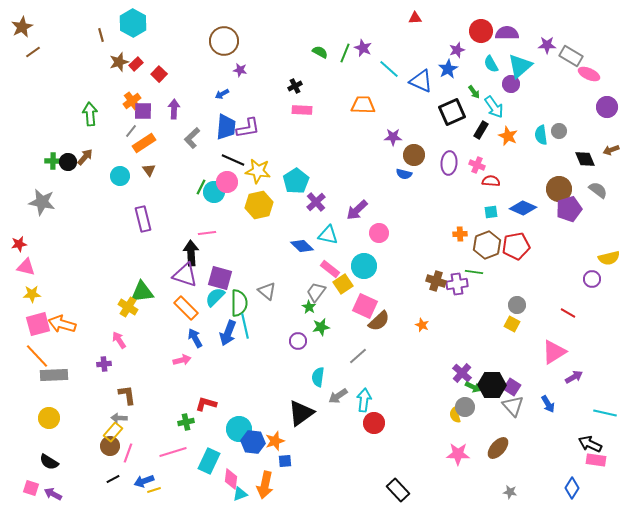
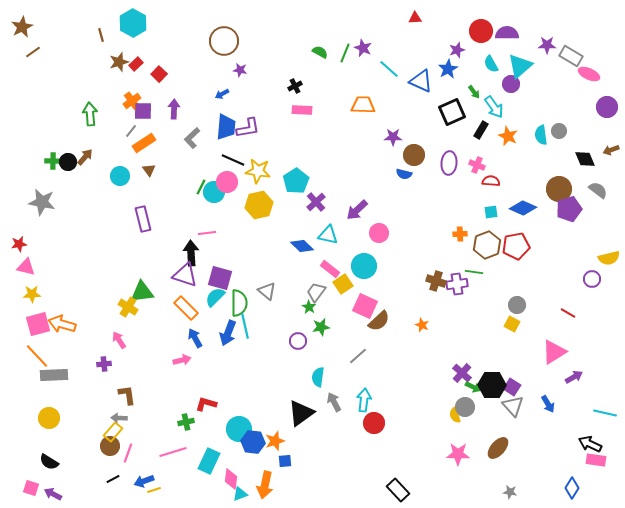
gray arrow at (338, 396): moved 4 px left, 6 px down; rotated 96 degrees clockwise
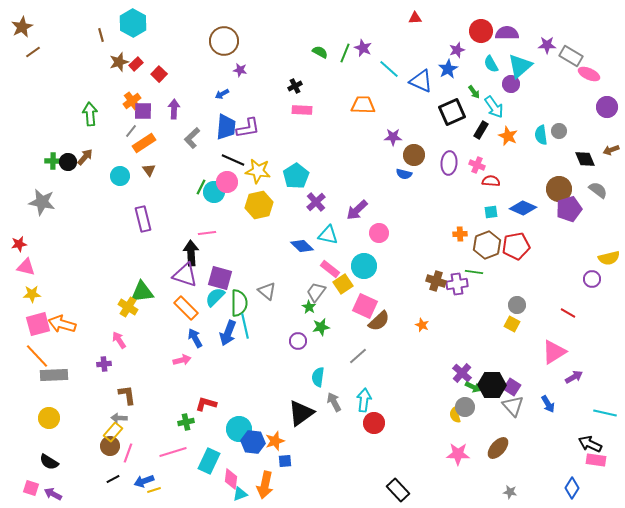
cyan pentagon at (296, 181): moved 5 px up
